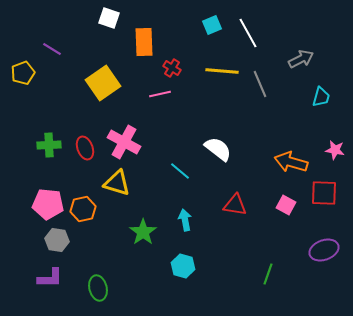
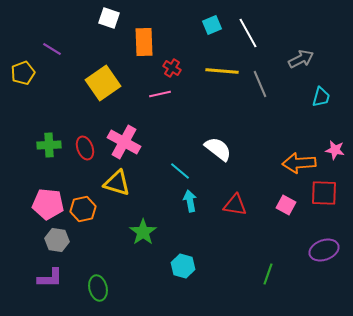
orange arrow: moved 8 px right, 1 px down; rotated 20 degrees counterclockwise
cyan arrow: moved 5 px right, 19 px up
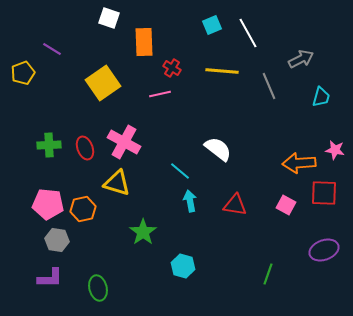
gray line: moved 9 px right, 2 px down
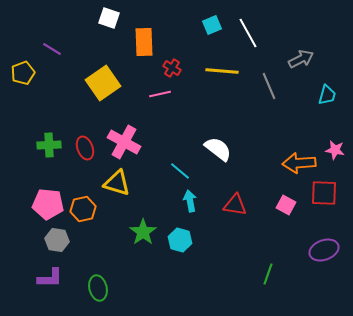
cyan trapezoid: moved 6 px right, 2 px up
cyan hexagon: moved 3 px left, 26 px up
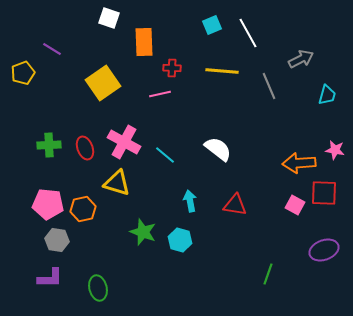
red cross: rotated 30 degrees counterclockwise
cyan line: moved 15 px left, 16 px up
pink square: moved 9 px right
green star: rotated 16 degrees counterclockwise
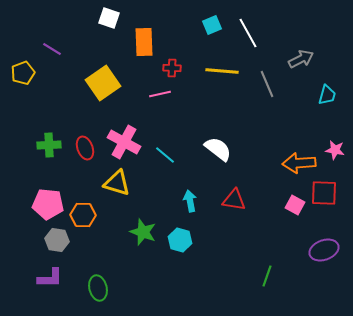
gray line: moved 2 px left, 2 px up
red triangle: moved 1 px left, 5 px up
orange hexagon: moved 6 px down; rotated 15 degrees clockwise
green line: moved 1 px left, 2 px down
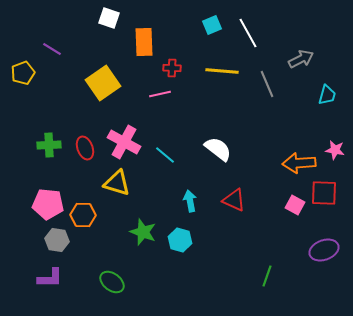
red triangle: rotated 15 degrees clockwise
green ellipse: moved 14 px right, 6 px up; rotated 40 degrees counterclockwise
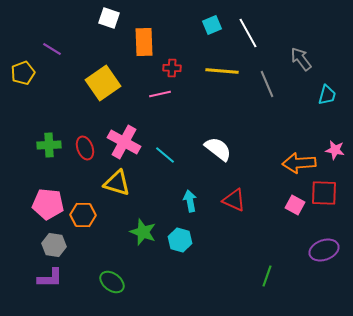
gray arrow: rotated 100 degrees counterclockwise
gray hexagon: moved 3 px left, 5 px down
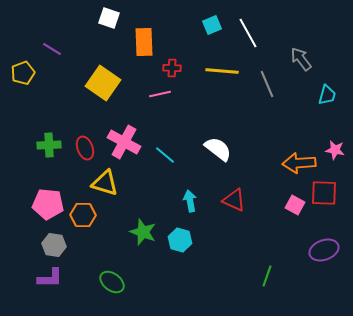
yellow square: rotated 20 degrees counterclockwise
yellow triangle: moved 12 px left
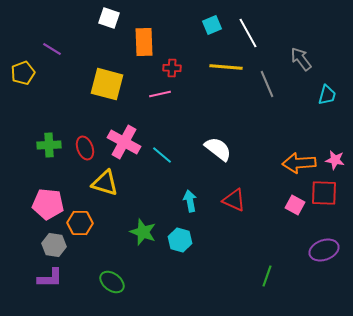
yellow line: moved 4 px right, 4 px up
yellow square: moved 4 px right, 1 px down; rotated 20 degrees counterclockwise
pink star: moved 10 px down
cyan line: moved 3 px left
orange hexagon: moved 3 px left, 8 px down
